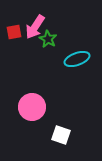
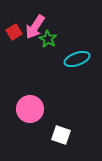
red square: rotated 21 degrees counterclockwise
pink circle: moved 2 px left, 2 px down
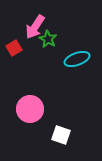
red square: moved 16 px down
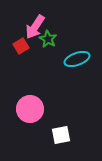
red square: moved 7 px right, 2 px up
white square: rotated 30 degrees counterclockwise
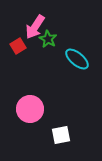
red square: moved 3 px left
cyan ellipse: rotated 60 degrees clockwise
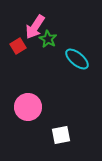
pink circle: moved 2 px left, 2 px up
